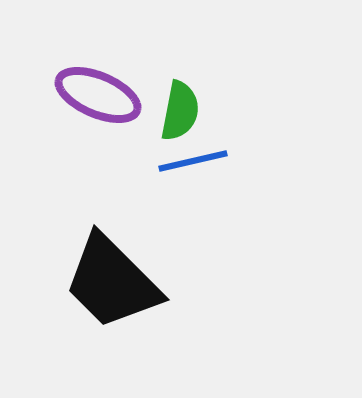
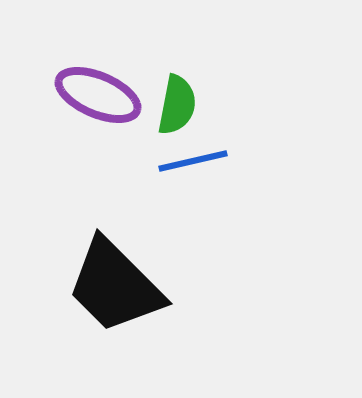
green semicircle: moved 3 px left, 6 px up
black trapezoid: moved 3 px right, 4 px down
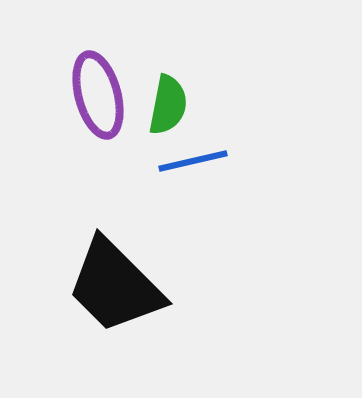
purple ellipse: rotated 52 degrees clockwise
green semicircle: moved 9 px left
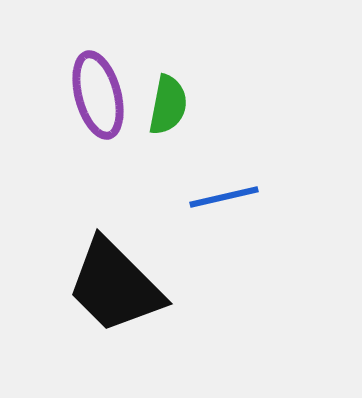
blue line: moved 31 px right, 36 px down
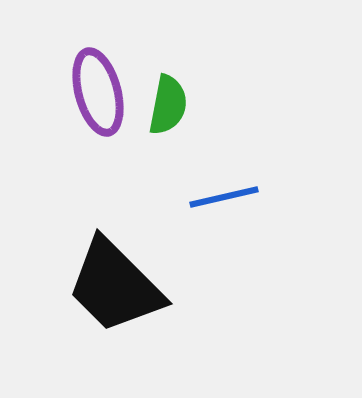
purple ellipse: moved 3 px up
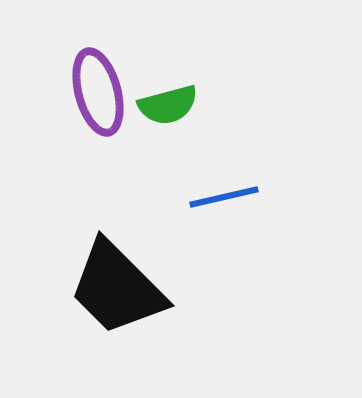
green semicircle: rotated 64 degrees clockwise
black trapezoid: moved 2 px right, 2 px down
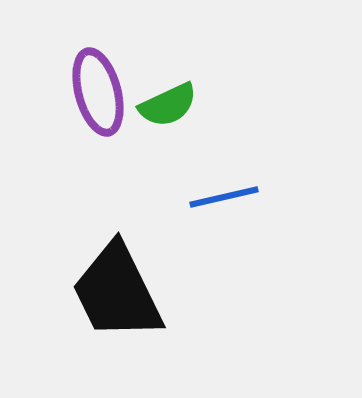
green semicircle: rotated 10 degrees counterclockwise
black trapezoid: moved 4 px down; rotated 19 degrees clockwise
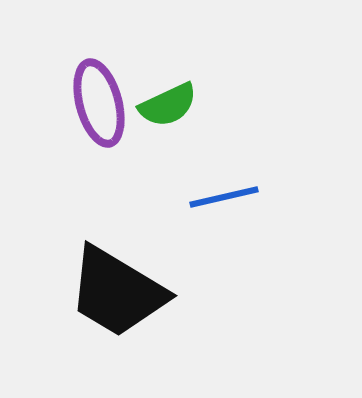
purple ellipse: moved 1 px right, 11 px down
black trapezoid: rotated 33 degrees counterclockwise
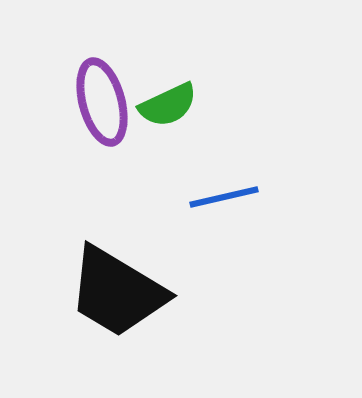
purple ellipse: moved 3 px right, 1 px up
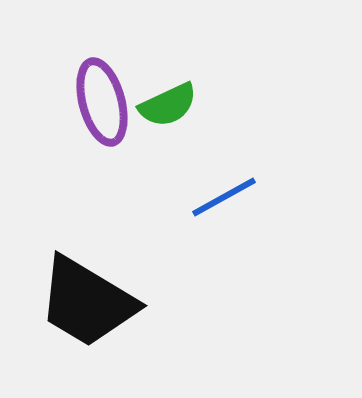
blue line: rotated 16 degrees counterclockwise
black trapezoid: moved 30 px left, 10 px down
